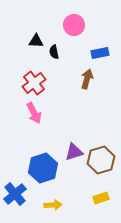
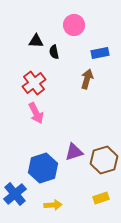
pink arrow: moved 2 px right
brown hexagon: moved 3 px right
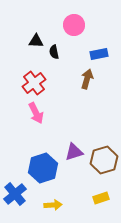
blue rectangle: moved 1 px left, 1 px down
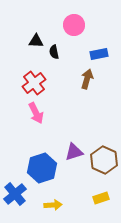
brown hexagon: rotated 20 degrees counterclockwise
blue hexagon: moved 1 px left
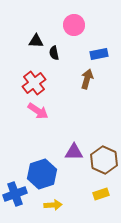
black semicircle: moved 1 px down
pink arrow: moved 2 px right, 2 px up; rotated 30 degrees counterclockwise
purple triangle: rotated 18 degrees clockwise
blue hexagon: moved 6 px down
blue cross: rotated 20 degrees clockwise
yellow rectangle: moved 4 px up
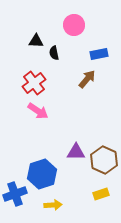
brown arrow: rotated 24 degrees clockwise
purple triangle: moved 2 px right
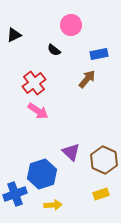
pink circle: moved 3 px left
black triangle: moved 22 px left, 6 px up; rotated 28 degrees counterclockwise
black semicircle: moved 3 px up; rotated 40 degrees counterclockwise
purple triangle: moved 5 px left; rotated 42 degrees clockwise
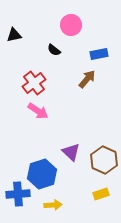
black triangle: rotated 14 degrees clockwise
blue cross: moved 3 px right; rotated 15 degrees clockwise
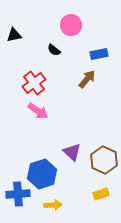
purple triangle: moved 1 px right
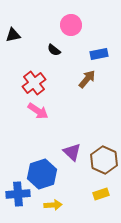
black triangle: moved 1 px left
